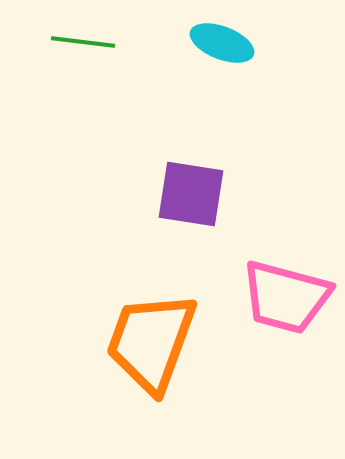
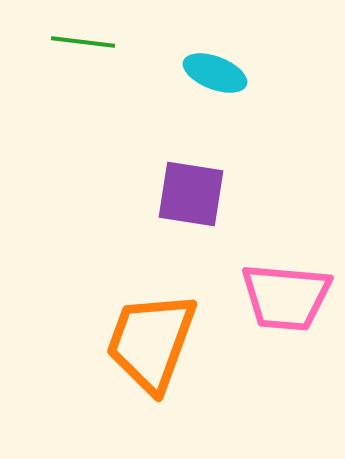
cyan ellipse: moved 7 px left, 30 px down
pink trapezoid: rotated 10 degrees counterclockwise
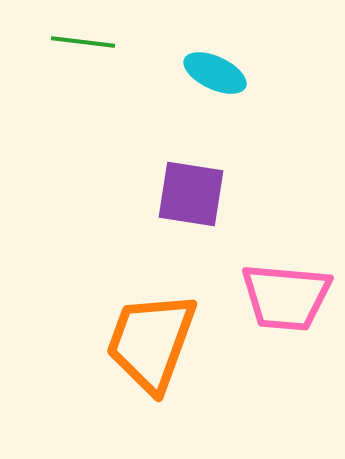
cyan ellipse: rotated 4 degrees clockwise
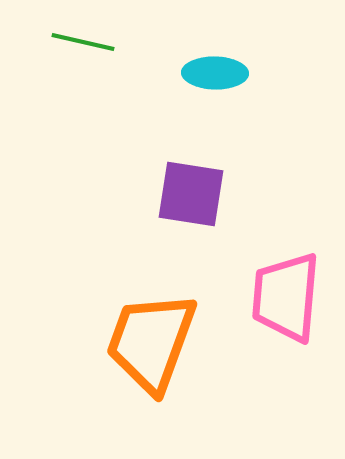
green line: rotated 6 degrees clockwise
cyan ellipse: rotated 24 degrees counterclockwise
pink trapezoid: rotated 90 degrees clockwise
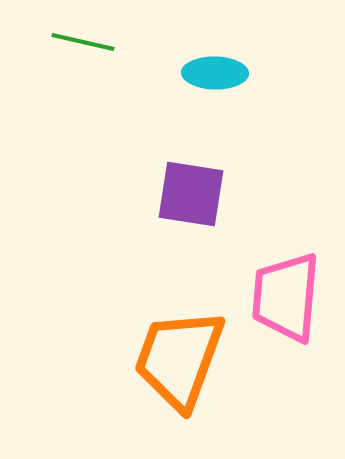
orange trapezoid: moved 28 px right, 17 px down
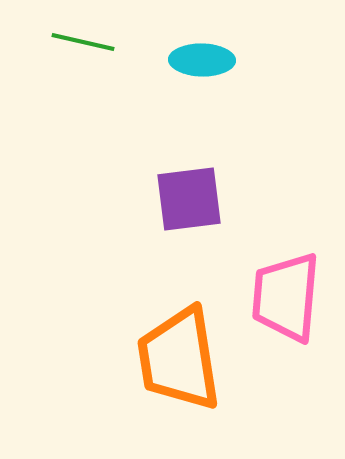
cyan ellipse: moved 13 px left, 13 px up
purple square: moved 2 px left, 5 px down; rotated 16 degrees counterclockwise
orange trapezoid: rotated 29 degrees counterclockwise
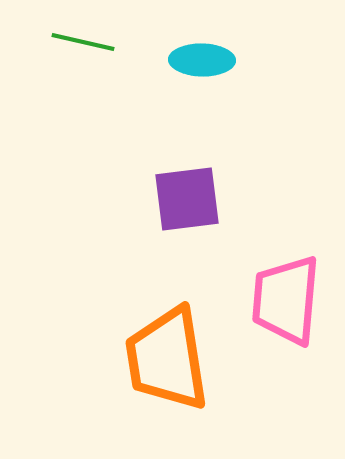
purple square: moved 2 px left
pink trapezoid: moved 3 px down
orange trapezoid: moved 12 px left
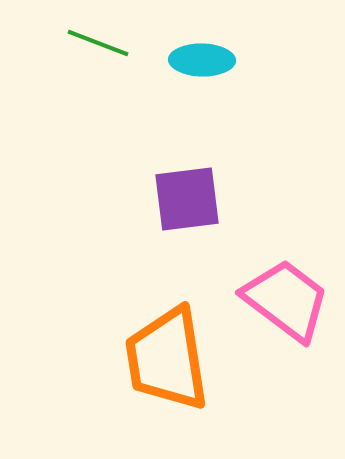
green line: moved 15 px right, 1 px down; rotated 8 degrees clockwise
pink trapezoid: rotated 122 degrees clockwise
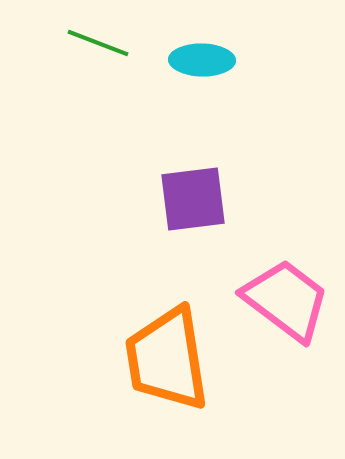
purple square: moved 6 px right
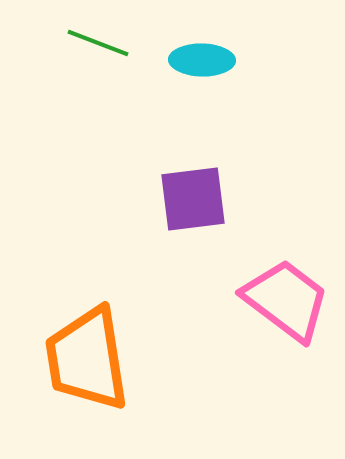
orange trapezoid: moved 80 px left
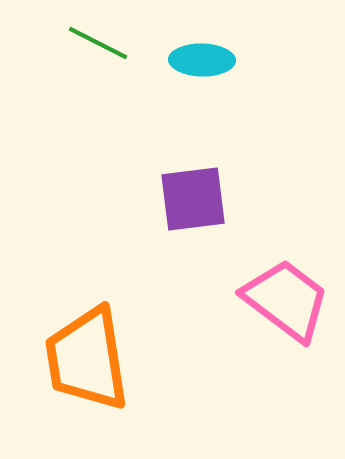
green line: rotated 6 degrees clockwise
